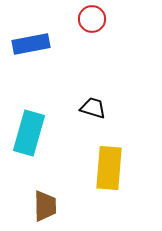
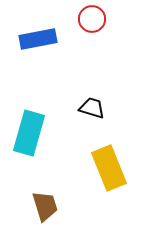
blue rectangle: moved 7 px right, 5 px up
black trapezoid: moved 1 px left
yellow rectangle: rotated 27 degrees counterclockwise
brown trapezoid: rotated 16 degrees counterclockwise
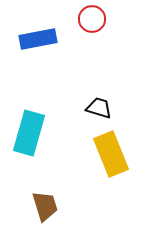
black trapezoid: moved 7 px right
yellow rectangle: moved 2 px right, 14 px up
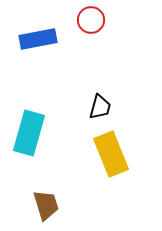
red circle: moved 1 px left, 1 px down
black trapezoid: moved 1 px right, 1 px up; rotated 88 degrees clockwise
brown trapezoid: moved 1 px right, 1 px up
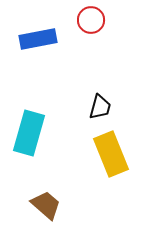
brown trapezoid: rotated 32 degrees counterclockwise
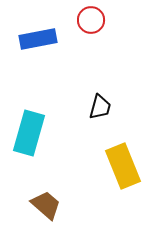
yellow rectangle: moved 12 px right, 12 px down
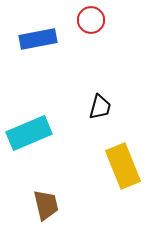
cyan rectangle: rotated 51 degrees clockwise
brown trapezoid: rotated 36 degrees clockwise
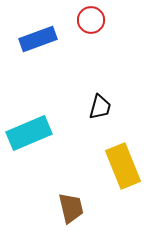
blue rectangle: rotated 9 degrees counterclockwise
brown trapezoid: moved 25 px right, 3 px down
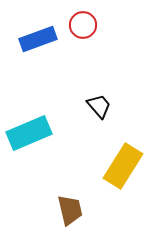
red circle: moved 8 px left, 5 px down
black trapezoid: moved 1 px left, 1 px up; rotated 56 degrees counterclockwise
yellow rectangle: rotated 54 degrees clockwise
brown trapezoid: moved 1 px left, 2 px down
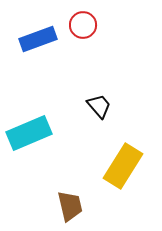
brown trapezoid: moved 4 px up
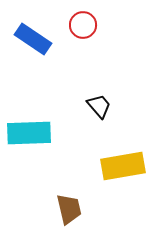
blue rectangle: moved 5 px left; rotated 54 degrees clockwise
cyan rectangle: rotated 21 degrees clockwise
yellow rectangle: rotated 48 degrees clockwise
brown trapezoid: moved 1 px left, 3 px down
